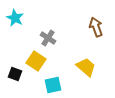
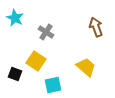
gray cross: moved 2 px left, 6 px up
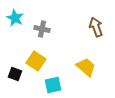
gray cross: moved 4 px left, 3 px up; rotated 21 degrees counterclockwise
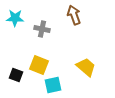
cyan star: rotated 24 degrees counterclockwise
brown arrow: moved 22 px left, 12 px up
yellow square: moved 3 px right, 4 px down; rotated 12 degrees counterclockwise
black square: moved 1 px right, 1 px down
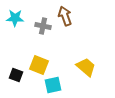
brown arrow: moved 9 px left, 1 px down
gray cross: moved 1 px right, 3 px up
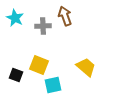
cyan star: rotated 24 degrees clockwise
gray cross: rotated 14 degrees counterclockwise
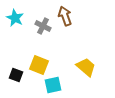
gray cross: rotated 28 degrees clockwise
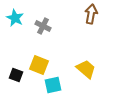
brown arrow: moved 26 px right, 2 px up; rotated 30 degrees clockwise
yellow trapezoid: moved 2 px down
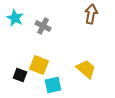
black square: moved 4 px right
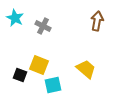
brown arrow: moved 6 px right, 7 px down
